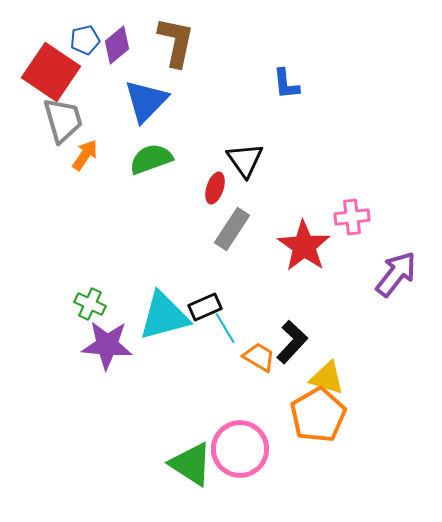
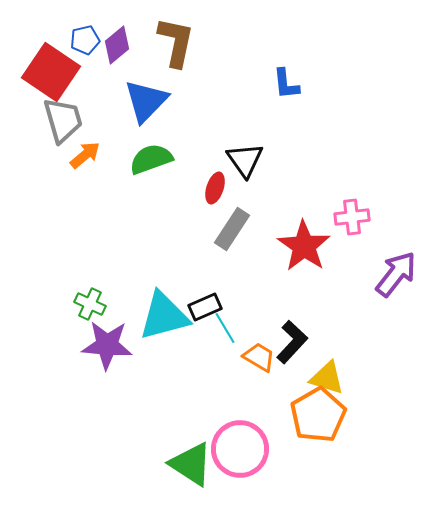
orange arrow: rotated 16 degrees clockwise
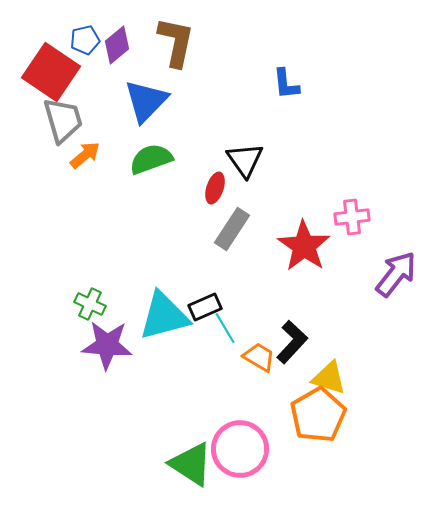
yellow triangle: moved 2 px right
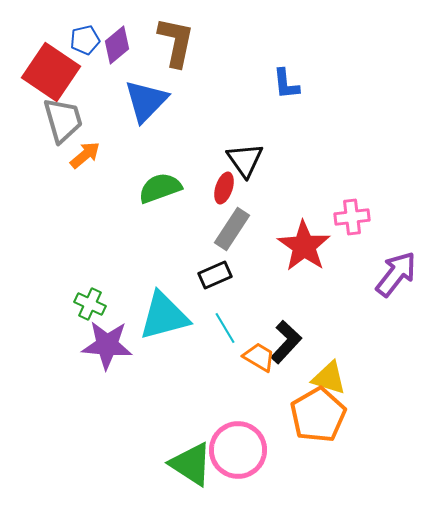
green semicircle: moved 9 px right, 29 px down
red ellipse: moved 9 px right
black rectangle: moved 10 px right, 32 px up
black L-shape: moved 6 px left
pink circle: moved 2 px left, 1 px down
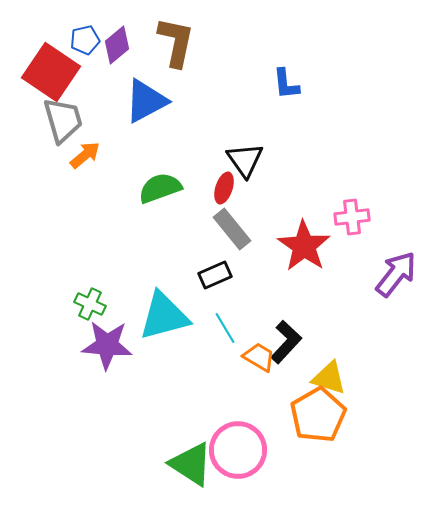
blue triangle: rotated 18 degrees clockwise
gray rectangle: rotated 72 degrees counterclockwise
